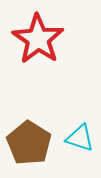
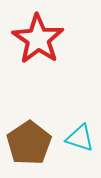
brown pentagon: rotated 6 degrees clockwise
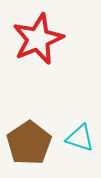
red star: rotated 15 degrees clockwise
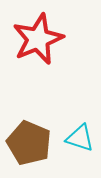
brown pentagon: rotated 15 degrees counterclockwise
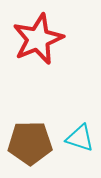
brown pentagon: moved 1 px right; rotated 24 degrees counterclockwise
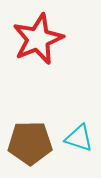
cyan triangle: moved 1 px left
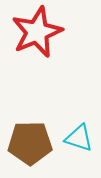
red star: moved 1 px left, 7 px up
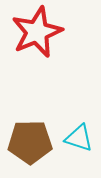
brown pentagon: moved 1 px up
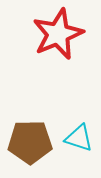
red star: moved 21 px right, 2 px down
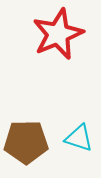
brown pentagon: moved 4 px left
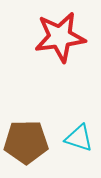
red star: moved 2 px right, 3 px down; rotated 15 degrees clockwise
